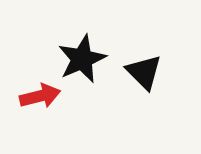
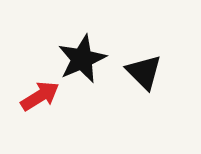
red arrow: rotated 18 degrees counterclockwise
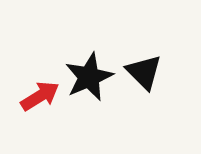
black star: moved 7 px right, 18 px down
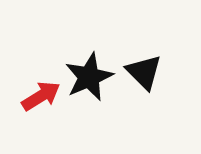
red arrow: moved 1 px right
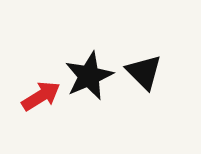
black star: moved 1 px up
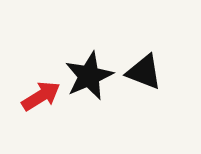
black triangle: rotated 24 degrees counterclockwise
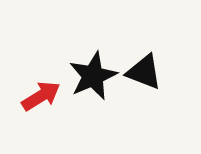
black star: moved 4 px right
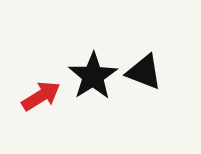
black star: rotated 9 degrees counterclockwise
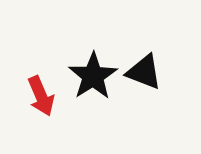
red arrow: rotated 99 degrees clockwise
